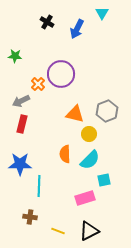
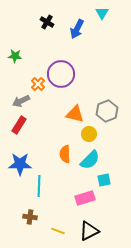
red rectangle: moved 3 px left, 1 px down; rotated 18 degrees clockwise
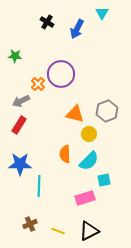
cyan semicircle: moved 1 px left, 1 px down
brown cross: moved 7 px down; rotated 32 degrees counterclockwise
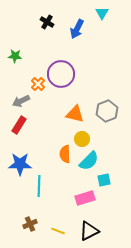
yellow circle: moved 7 px left, 5 px down
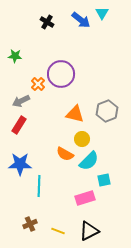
blue arrow: moved 4 px right, 9 px up; rotated 78 degrees counterclockwise
orange semicircle: rotated 60 degrees counterclockwise
